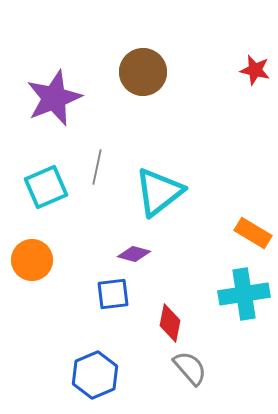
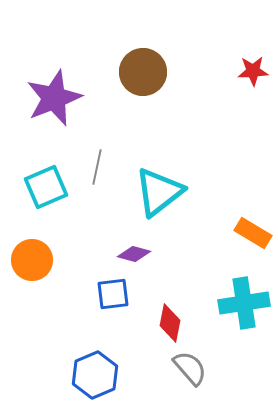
red star: moved 2 px left, 1 px down; rotated 16 degrees counterclockwise
cyan cross: moved 9 px down
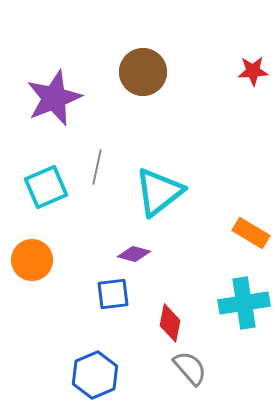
orange rectangle: moved 2 px left
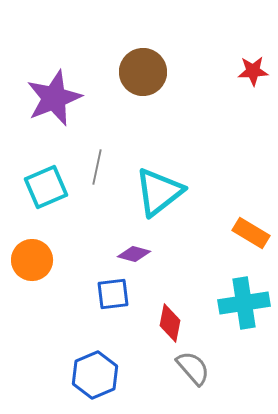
gray semicircle: moved 3 px right
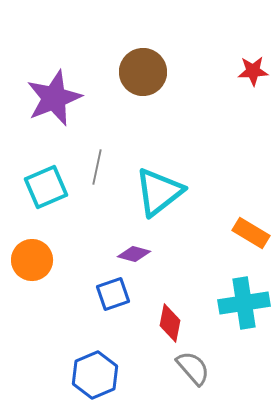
blue square: rotated 12 degrees counterclockwise
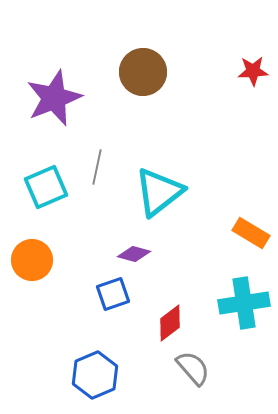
red diamond: rotated 42 degrees clockwise
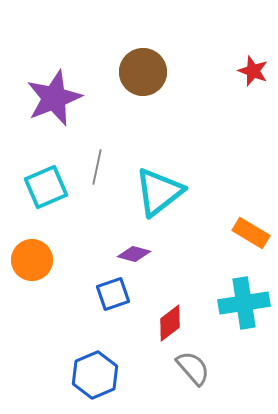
red star: rotated 24 degrees clockwise
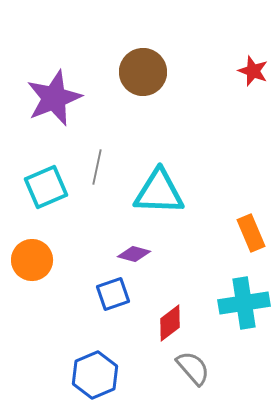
cyan triangle: rotated 40 degrees clockwise
orange rectangle: rotated 36 degrees clockwise
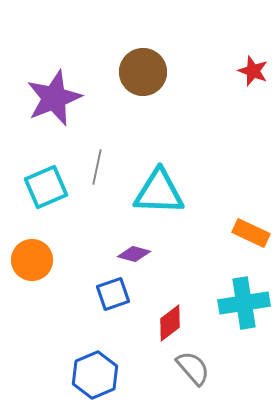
orange rectangle: rotated 42 degrees counterclockwise
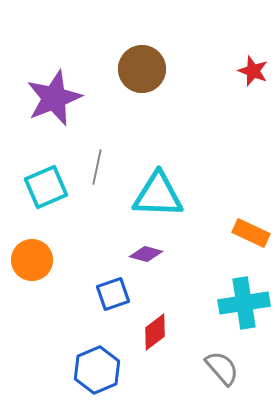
brown circle: moved 1 px left, 3 px up
cyan triangle: moved 1 px left, 3 px down
purple diamond: moved 12 px right
red diamond: moved 15 px left, 9 px down
gray semicircle: moved 29 px right
blue hexagon: moved 2 px right, 5 px up
